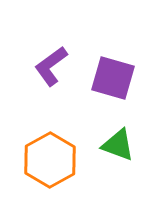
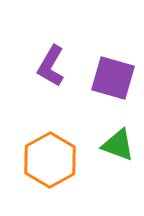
purple L-shape: rotated 24 degrees counterclockwise
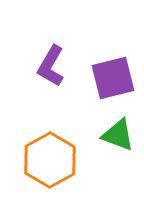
purple square: rotated 30 degrees counterclockwise
green triangle: moved 10 px up
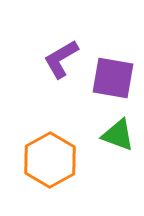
purple L-shape: moved 10 px right, 7 px up; rotated 30 degrees clockwise
purple square: rotated 24 degrees clockwise
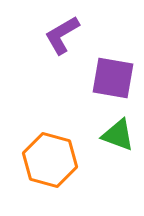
purple L-shape: moved 1 px right, 24 px up
orange hexagon: rotated 16 degrees counterclockwise
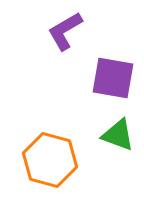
purple L-shape: moved 3 px right, 4 px up
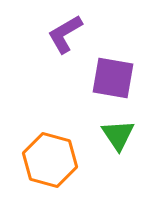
purple L-shape: moved 3 px down
green triangle: rotated 36 degrees clockwise
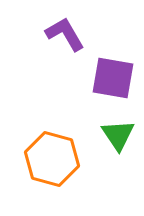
purple L-shape: rotated 90 degrees clockwise
orange hexagon: moved 2 px right, 1 px up
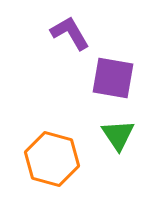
purple L-shape: moved 5 px right, 1 px up
